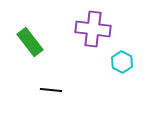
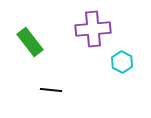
purple cross: rotated 12 degrees counterclockwise
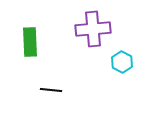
green rectangle: rotated 36 degrees clockwise
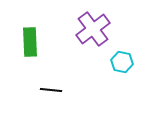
purple cross: rotated 32 degrees counterclockwise
cyan hexagon: rotated 15 degrees counterclockwise
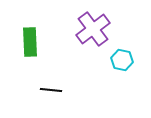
cyan hexagon: moved 2 px up
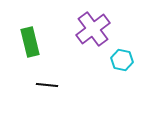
green rectangle: rotated 12 degrees counterclockwise
black line: moved 4 px left, 5 px up
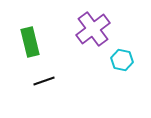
black line: moved 3 px left, 4 px up; rotated 25 degrees counterclockwise
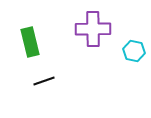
purple cross: rotated 36 degrees clockwise
cyan hexagon: moved 12 px right, 9 px up
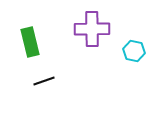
purple cross: moved 1 px left
